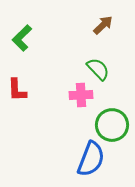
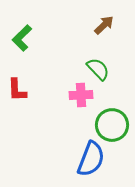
brown arrow: moved 1 px right
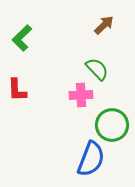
green semicircle: moved 1 px left
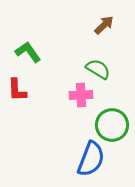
green L-shape: moved 6 px right, 14 px down; rotated 100 degrees clockwise
green semicircle: moved 1 px right; rotated 15 degrees counterclockwise
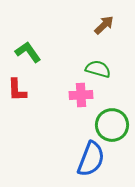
green semicircle: rotated 15 degrees counterclockwise
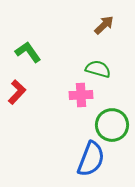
red L-shape: moved 2 px down; rotated 135 degrees counterclockwise
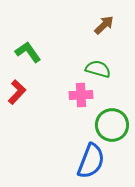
blue semicircle: moved 2 px down
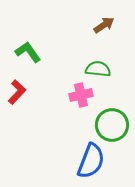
brown arrow: rotated 10 degrees clockwise
green semicircle: rotated 10 degrees counterclockwise
pink cross: rotated 10 degrees counterclockwise
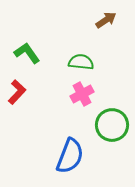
brown arrow: moved 2 px right, 5 px up
green L-shape: moved 1 px left, 1 px down
green semicircle: moved 17 px left, 7 px up
pink cross: moved 1 px right, 1 px up; rotated 15 degrees counterclockwise
blue semicircle: moved 21 px left, 5 px up
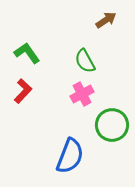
green semicircle: moved 4 px right, 1 px up; rotated 125 degrees counterclockwise
red L-shape: moved 6 px right, 1 px up
